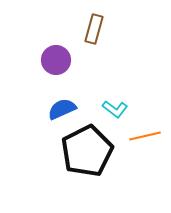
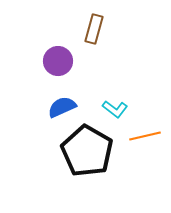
purple circle: moved 2 px right, 1 px down
blue semicircle: moved 2 px up
black pentagon: rotated 15 degrees counterclockwise
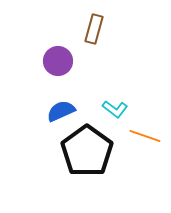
blue semicircle: moved 1 px left, 4 px down
orange line: rotated 32 degrees clockwise
black pentagon: rotated 6 degrees clockwise
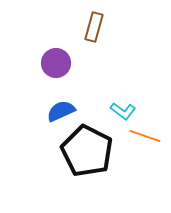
brown rectangle: moved 2 px up
purple circle: moved 2 px left, 2 px down
cyan L-shape: moved 8 px right, 2 px down
black pentagon: rotated 9 degrees counterclockwise
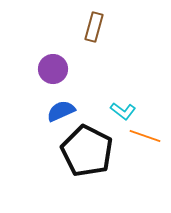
purple circle: moved 3 px left, 6 px down
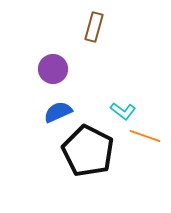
blue semicircle: moved 3 px left, 1 px down
black pentagon: moved 1 px right
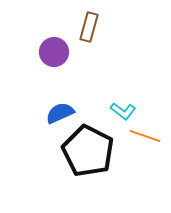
brown rectangle: moved 5 px left
purple circle: moved 1 px right, 17 px up
blue semicircle: moved 2 px right, 1 px down
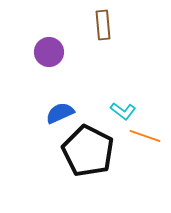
brown rectangle: moved 14 px right, 2 px up; rotated 20 degrees counterclockwise
purple circle: moved 5 px left
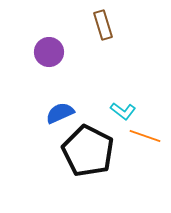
brown rectangle: rotated 12 degrees counterclockwise
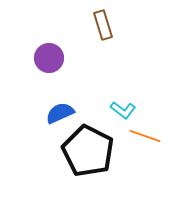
purple circle: moved 6 px down
cyan L-shape: moved 1 px up
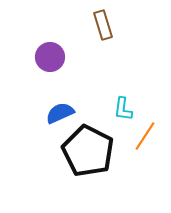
purple circle: moved 1 px right, 1 px up
cyan L-shape: moved 1 px up; rotated 60 degrees clockwise
orange line: rotated 76 degrees counterclockwise
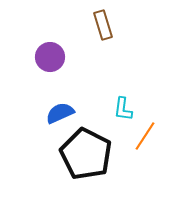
black pentagon: moved 2 px left, 3 px down
